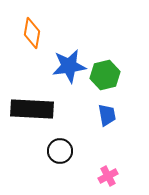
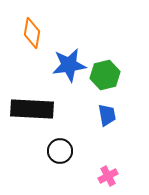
blue star: moved 1 px up
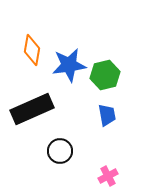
orange diamond: moved 17 px down
black rectangle: rotated 27 degrees counterclockwise
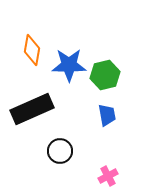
blue star: rotated 8 degrees clockwise
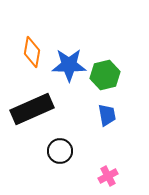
orange diamond: moved 2 px down
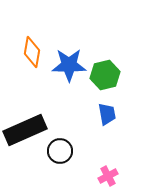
black rectangle: moved 7 px left, 21 px down
blue trapezoid: moved 1 px up
